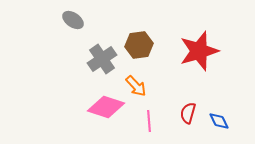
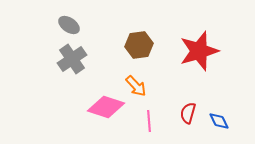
gray ellipse: moved 4 px left, 5 px down
gray cross: moved 30 px left
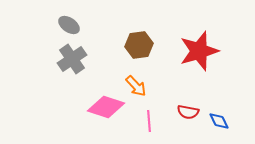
red semicircle: moved 1 px up; rotated 95 degrees counterclockwise
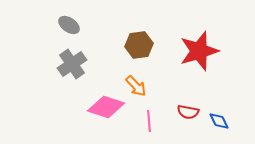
gray cross: moved 5 px down
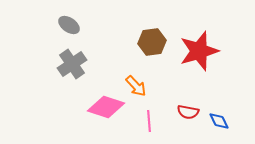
brown hexagon: moved 13 px right, 3 px up
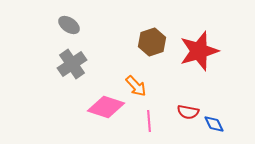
brown hexagon: rotated 12 degrees counterclockwise
blue diamond: moved 5 px left, 3 px down
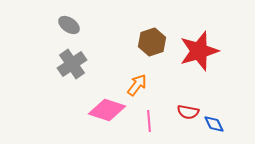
orange arrow: moved 1 px right, 1 px up; rotated 100 degrees counterclockwise
pink diamond: moved 1 px right, 3 px down
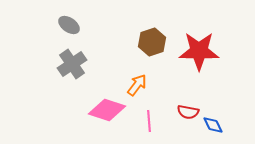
red star: rotated 18 degrees clockwise
blue diamond: moved 1 px left, 1 px down
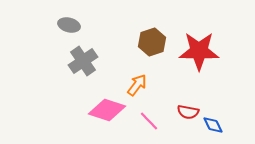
gray ellipse: rotated 20 degrees counterclockwise
gray cross: moved 11 px right, 3 px up
pink line: rotated 40 degrees counterclockwise
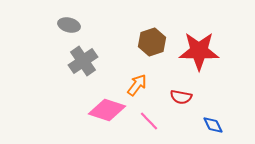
red semicircle: moved 7 px left, 15 px up
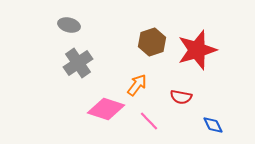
red star: moved 2 px left, 1 px up; rotated 18 degrees counterclockwise
gray cross: moved 5 px left, 2 px down
pink diamond: moved 1 px left, 1 px up
